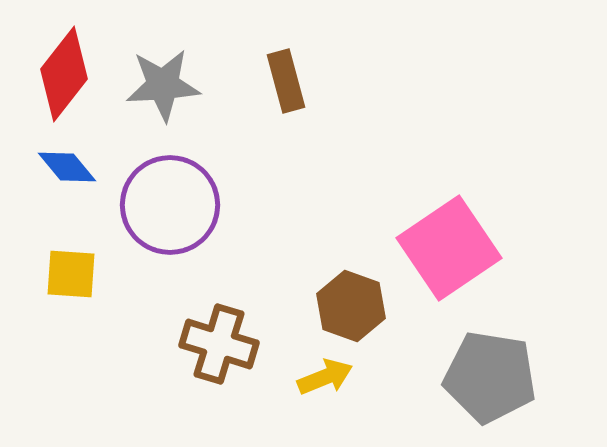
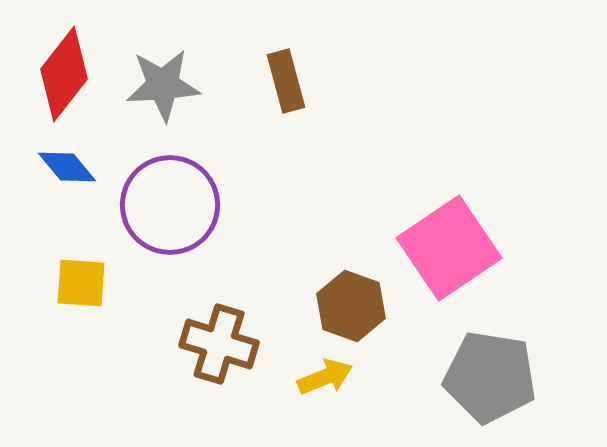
yellow square: moved 10 px right, 9 px down
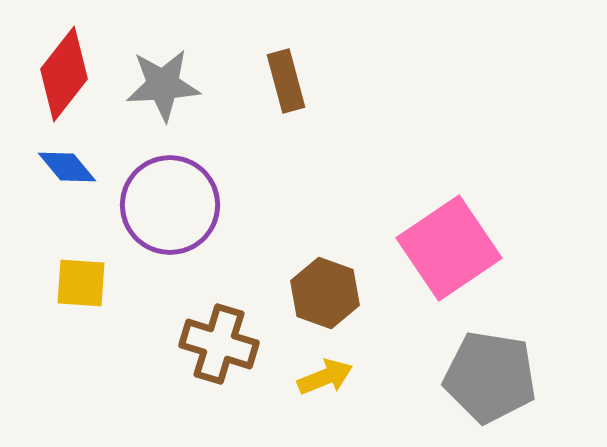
brown hexagon: moved 26 px left, 13 px up
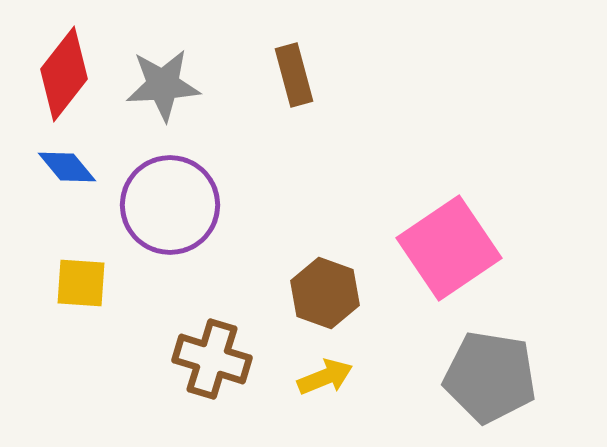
brown rectangle: moved 8 px right, 6 px up
brown cross: moved 7 px left, 15 px down
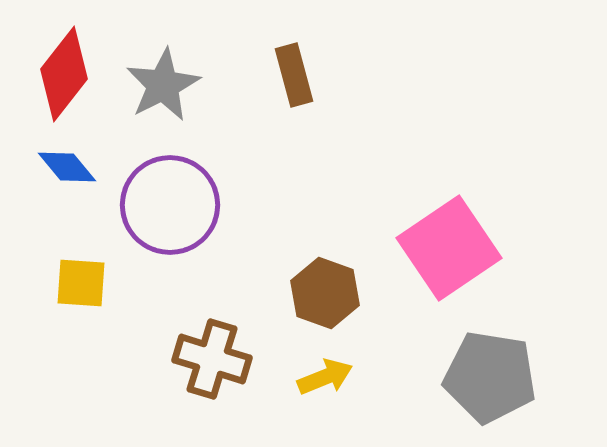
gray star: rotated 24 degrees counterclockwise
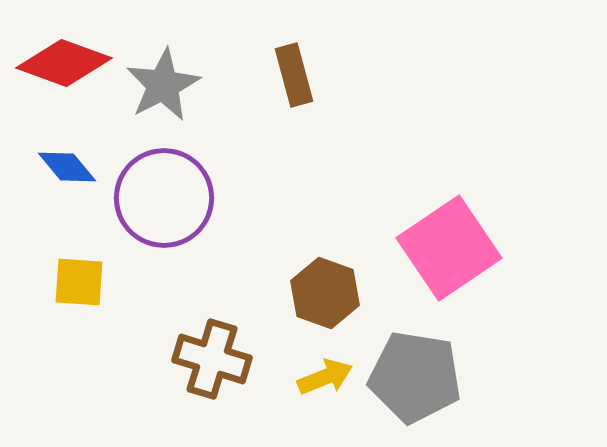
red diamond: moved 11 px up; rotated 72 degrees clockwise
purple circle: moved 6 px left, 7 px up
yellow square: moved 2 px left, 1 px up
gray pentagon: moved 75 px left
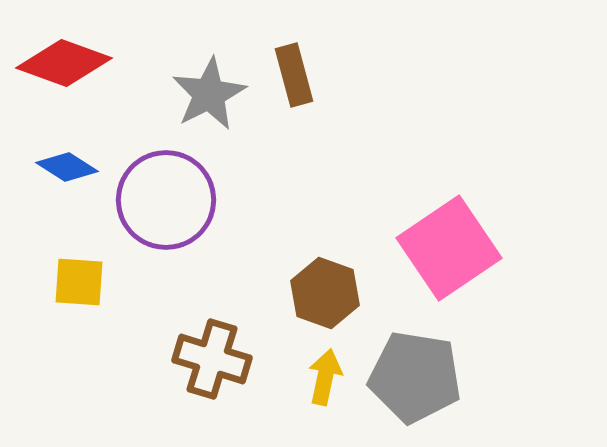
gray star: moved 46 px right, 9 px down
blue diamond: rotated 18 degrees counterclockwise
purple circle: moved 2 px right, 2 px down
yellow arrow: rotated 56 degrees counterclockwise
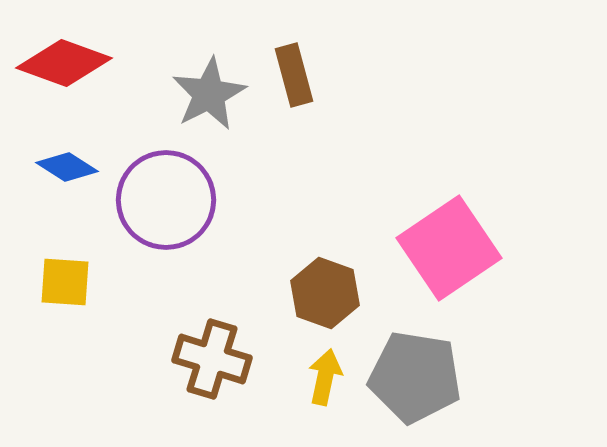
yellow square: moved 14 px left
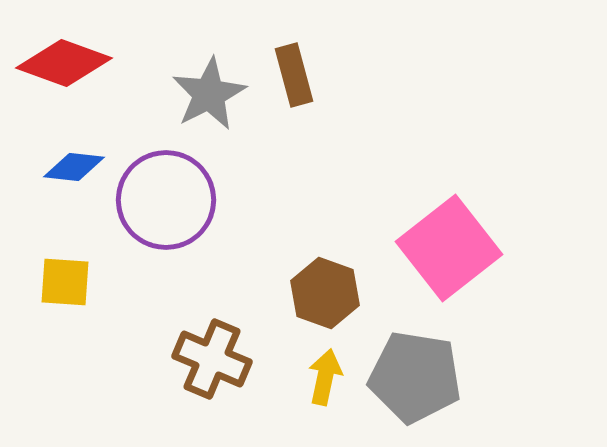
blue diamond: moved 7 px right; rotated 26 degrees counterclockwise
pink square: rotated 4 degrees counterclockwise
brown cross: rotated 6 degrees clockwise
